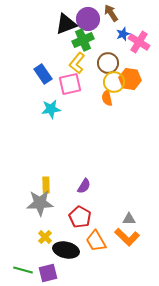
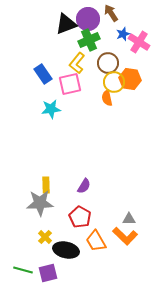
green cross: moved 6 px right
orange L-shape: moved 2 px left, 1 px up
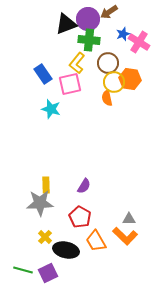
brown arrow: moved 2 px left, 1 px up; rotated 90 degrees counterclockwise
green cross: rotated 30 degrees clockwise
cyan star: rotated 24 degrees clockwise
purple square: rotated 12 degrees counterclockwise
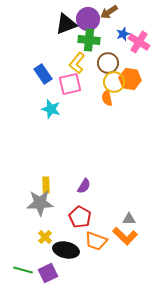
orange trapezoid: rotated 40 degrees counterclockwise
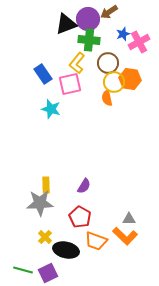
pink cross: rotated 30 degrees clockwise
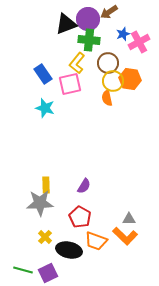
yellow circle: moved 1 px left, 1 px up
cyan star: moved 6 px left, 1 px up
black ellipse: moved 3 px right
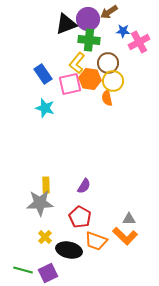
blue star: moved 3 px up; rotated 24 degrees clockwise
orange hexagon: moved 40 px left
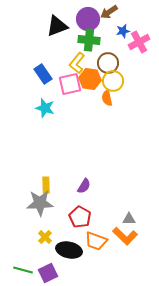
black triangle: moved 9 px left, 2 px down
blue star: rotated 16 degrees counterclockwise
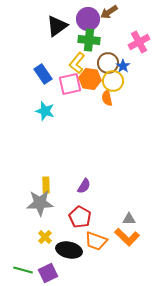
black triangle: rotated 15 degrees counterclockwise
blue star: moved 35 px down; rotated 24 degrees counterclockwise
cyan star: moved 3 px down
orange L-shape: moved 2 px right, 1 px down
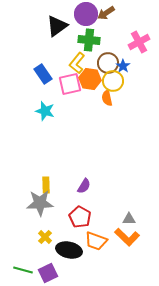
brown arrow: moved 3 px left, 1 px down
purple circle: moved 2 px left, 5 px up
